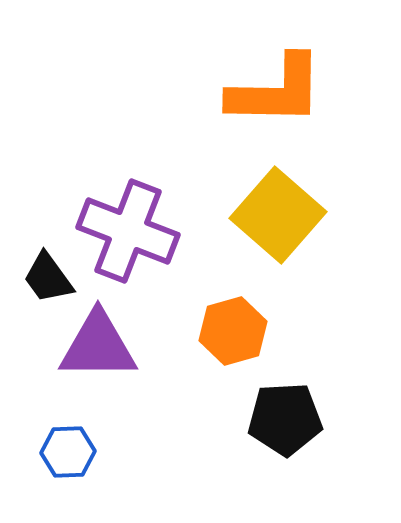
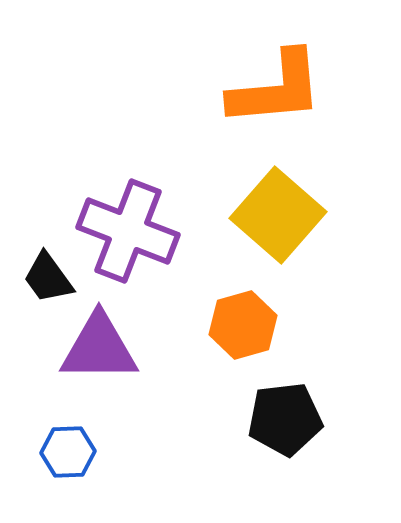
orange L-shape: moved 2 px up; rotated 6 degrees counterclockwise
orange hexagon: moved 10 px right, 6 px up
purple triangle: moved 1 px right, 2 px down
black pentagon: rotated 4 degrees counterclockwise
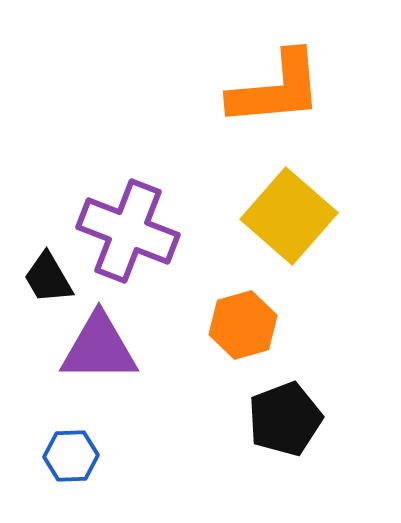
yellow square: moved 11 px right, 1 px down
black trapezoid: rotated 6 degrees clockwise
black pentagon: rotated 14 degrees counterclockwise
blue hexagon: moved 3 px right, 4 px down
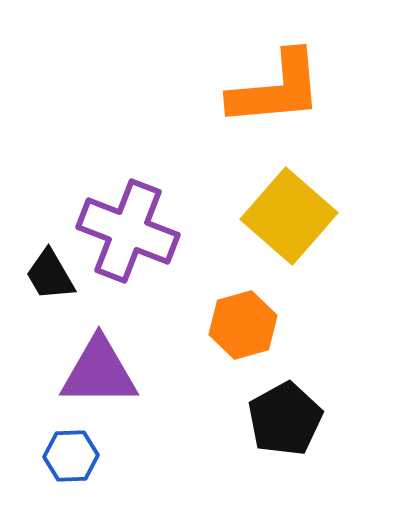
black trapezoid: moved 2 px right, 3 px up
purple triangle: moved 24 px down
black pentagon: rotated 8 degrees counterclockwise
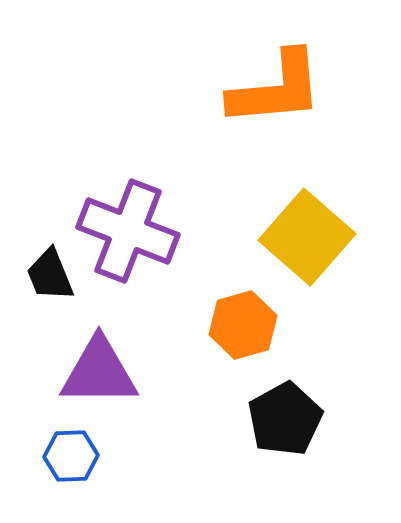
yellow square: moved 18 px right, 21 px down
black trapezoid: rotated 8 degrees clockwise
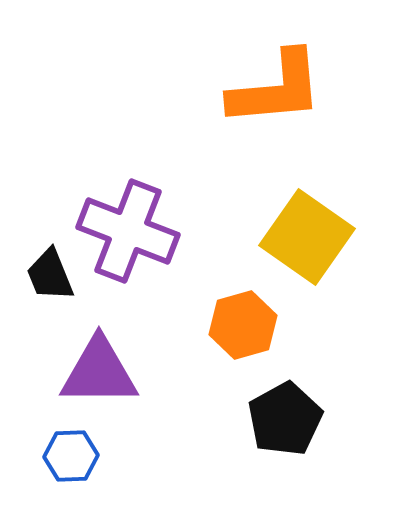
yellow square: rotated 6 degrees counterclockwise
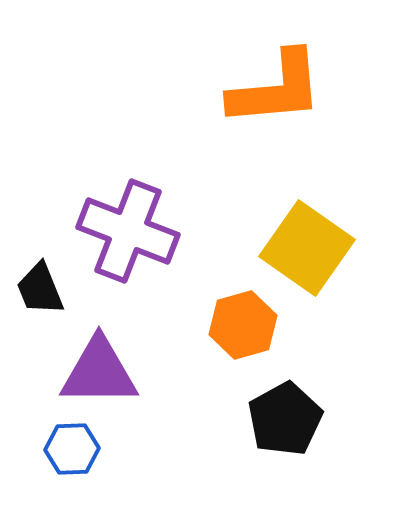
yellow square: moved 11 px down
black trapezoid: moved 10 px left, 14 px down
blue hexagon: moved 1 px right, 7 px up
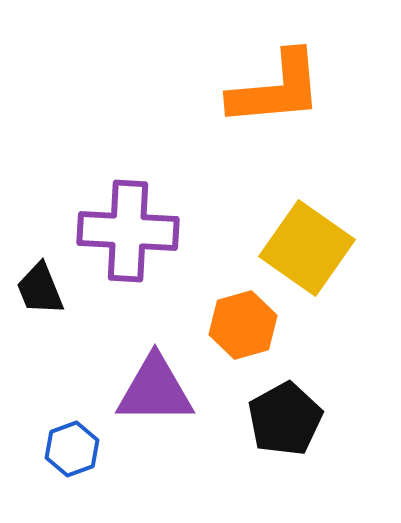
purple cross: rotated 18 degrees counterclockwise
purple triangle: moved 56 px right, 18 px down
blue hexagon: rotated 18 degrees counterclockwise
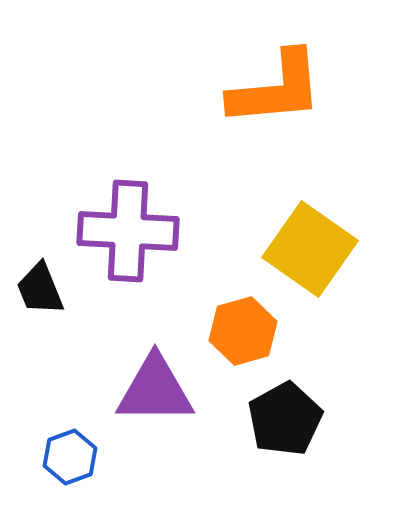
yellow square: moved 3 px right, 1 px down
orange hexagon: moved 6 px down
blue hexagon: moved 2 px left, 8 px down
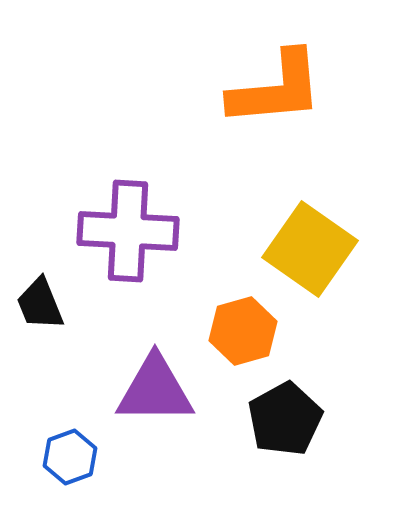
black trapezoid: moved 15 px down
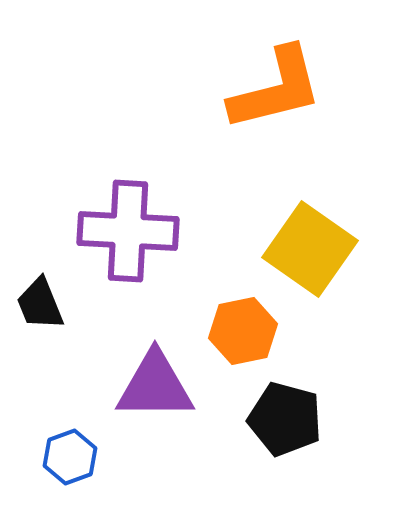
orange L-shape: rotated 9 degrees counterclockwise
orange hexagon: rotated 4 degrees clockwise
purple triangle: moved 4 px up
black pentagon: rotated 28 degrees counterclockwise
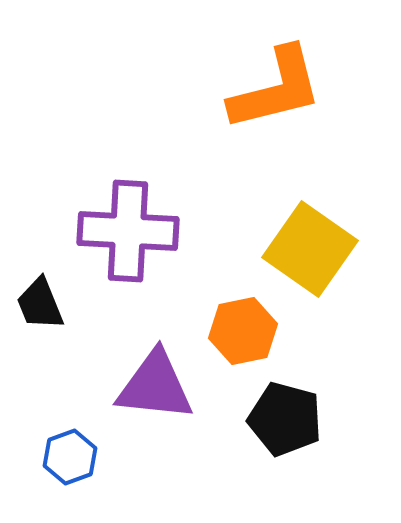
purple triangle: rotated 6 degrees clockwise
